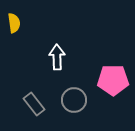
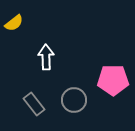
yellow semicircle: rotated 60 degrees clockwise
white arrow: moved 11 px left
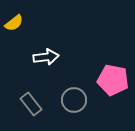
white arrow: rotated 85 degrees clockwise
pink pentagon: rotated 12 degrees clockwise
gray rectangle: moved 3 px left
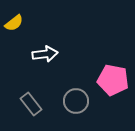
white arrow: moved 1 px left, 3 px up
gray circle: moved 2 px right, 1 px down
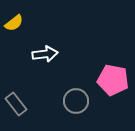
gray rectangle: moved 15 px left
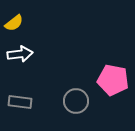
white arrow: moved 25 px left
gray rectangle: moved 4 px right, 2 px up; rotated 45 degrees counterclockwise
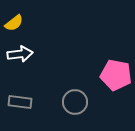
pink pentagon: moved 3 px right, 5 px up
gray circle: moved 1 px left, 1 px down
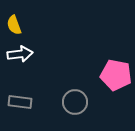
yellow semicircle: moved 2 px down; rotated 108 degrees clockwise
